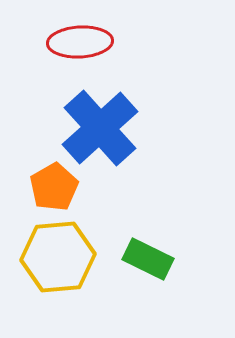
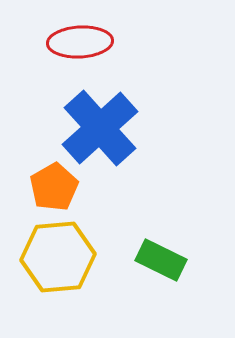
green rectangle: moved 13 px right, 1 px down
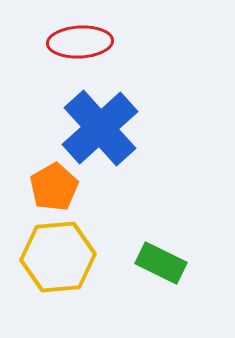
green rectangle: moved 3 px down
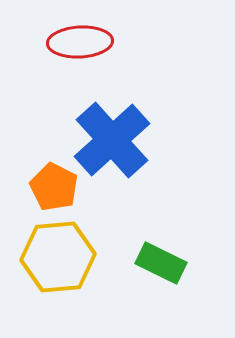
blue cross: moved 12 px right, 12 px down
orange pentagon: rotated 15 degrees counterclockwise
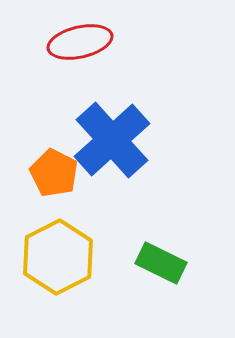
red ellipse: rotated 10 degrees counterclockwise
orange pentagon: moved 14 px up
yellow hexagon: rotated 22 degrees counterclockwise
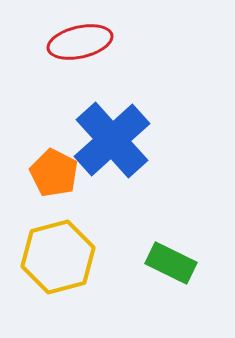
yellow hexagon: rotated 12 degrees clockwise
green rectangle: moved 10 px right
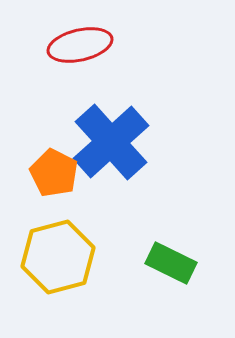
red ellipse: moved 3 px down
blue cross: moved 1 px left, 2 px down
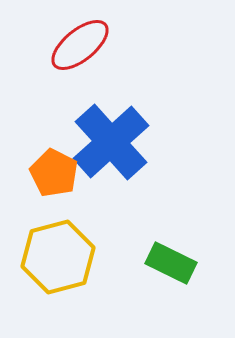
red ellipse: rotated 26 degrees counterclockwise
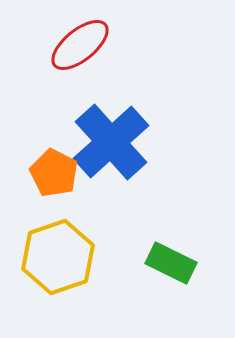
yellow hexagon: rotated 4 degrees counterclockwise
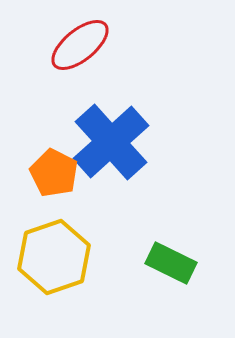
yellow hexagon: moved 4 px left
